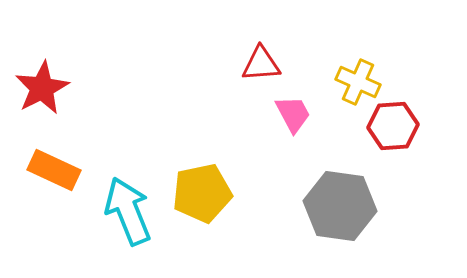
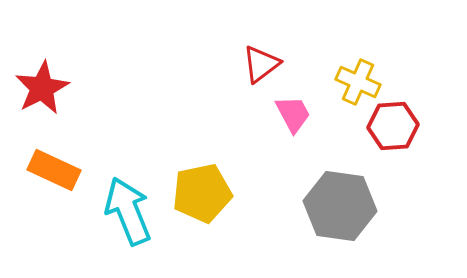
red triangle: rotated 33 degrees counterclockwise
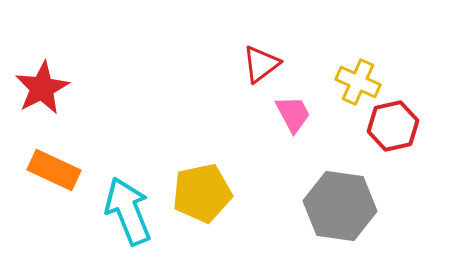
red hexagon: rotated 9 degrees counterclockwise
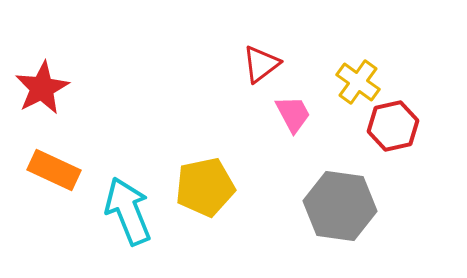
yellow cross: rotated 12 degrees clockwise
yellow pentagon: moved 3 px right, 6 px up
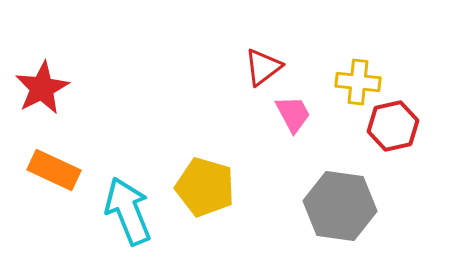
red triangle: moved 2 px right, 3 px down
yellow cross: rotated 30 degrees counterclockwise
yellow pentagon: rotated 28 degrees clockwise
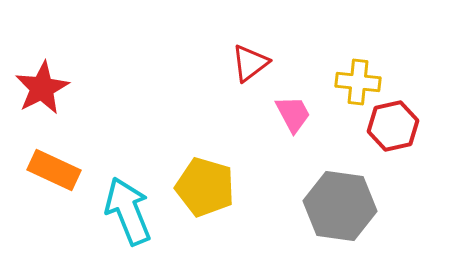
red triangle: moved 13 px left, 4 px up
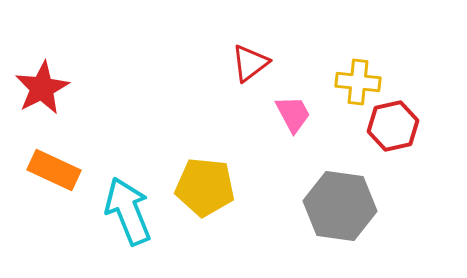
yellow pentagon: rotated 10 degrees counterclockwise
